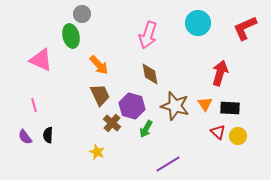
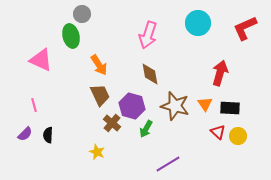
orange arrow: rotated 10 degrees clockwise
purple semicircle: moved 3 px up; rotated 98 degrees counterclockwise
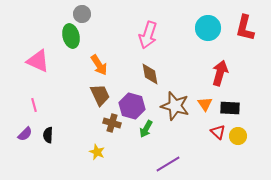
cyan circle: moved 10 px right, 5 px down
red L-shape: rotated 52 degrees counterclockwise
pink triangle: moved 3 px left, 1 px down
brown cross: rotated 24 degrees counterclockwise
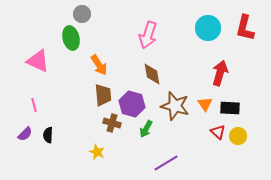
green ellipse: moved 2 px down
brown diamond: moved 2 px right
brown trapezoid: moved 3 px right; rotated 20 degrees clockwise
purple hexagon: moved 2 px up
purple line: moved 2 px left, 1 px up
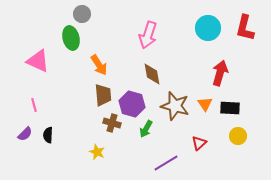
red triangle: moved 19 px left, 11 px down; rotated 35 degrees clockwise
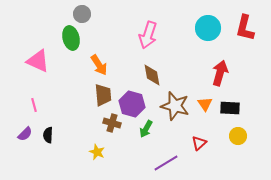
brown diamond: moved 1 px down
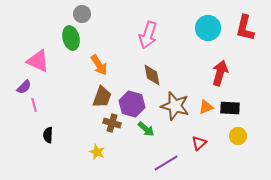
brown trapezoid: moved 1 px left, 2 px down; rotated 25 degrees clockwise
orange triangle: moved 1 px right, 3 px down; rotated 42 degrees clockwise
green arrow: rotated 78 degrees counterclockwise
purple semicircle: moved 1 px left, 47 px up
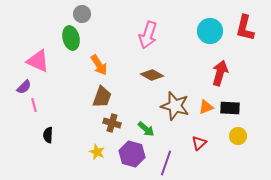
cyan circle: moved 2 px right, 3 px down
brown diamond: rotated 50 degrees counterclockwise
purple hexagon: moved 50 px down
purple line: rotated 40 degrees counterclockwise
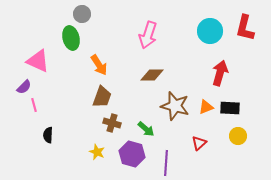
brown diamond: rotated 30 degrees counterclockwise
purple line: rotated 15 degrees counterclockwise
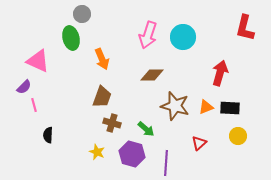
cyan circle: moved 27 px left, 6 px down
orange arrow: moved 3 px right, 6 px up; rotated 10 degrees clockwise
